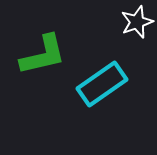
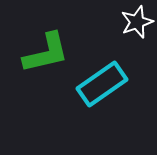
green L-shape: moved 3 px right, 2 px up
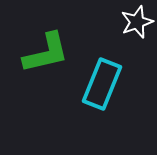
cyan rectangle: rotated 33 degrees counterclockwise
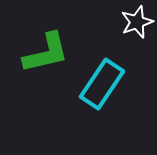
cyan rectangle: rotated 12 degrees clockwise
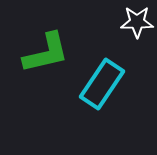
white star: rotated 20 degrees clockwise
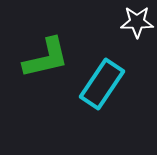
green L-shape: moved 5 px down
